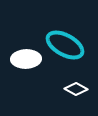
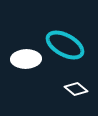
white diamond: rotated 10 degrees clockwise
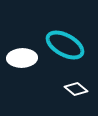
white ellipse: moved 4 px left, 1 px up
